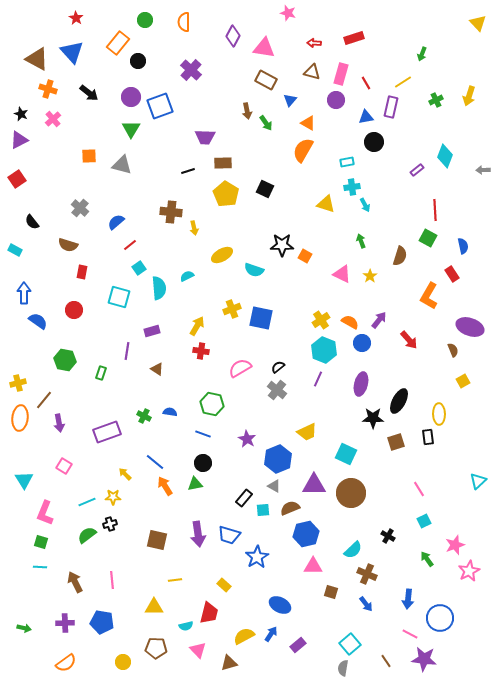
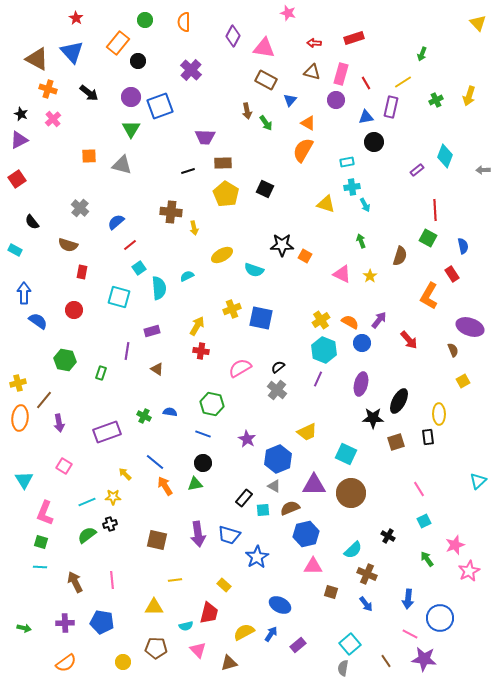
yellow semicircle at (244, 636): moved 4 px up
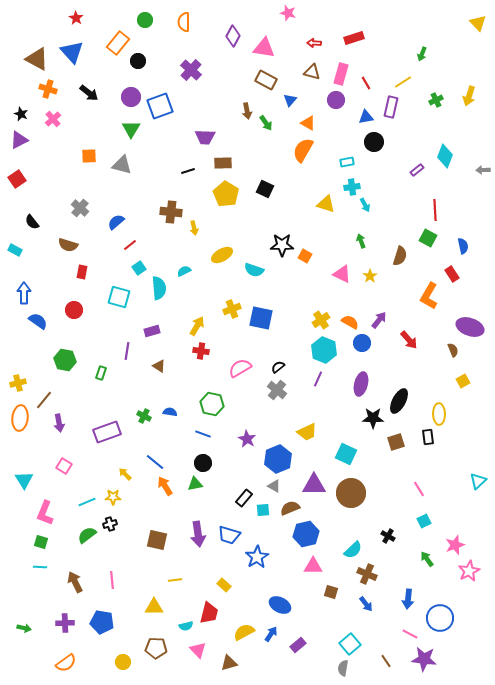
cyan semicircle at (187, 276): moved 3 px left, 5 px up
brown triangle at (157, 369): moved 2 px right, 3 px up
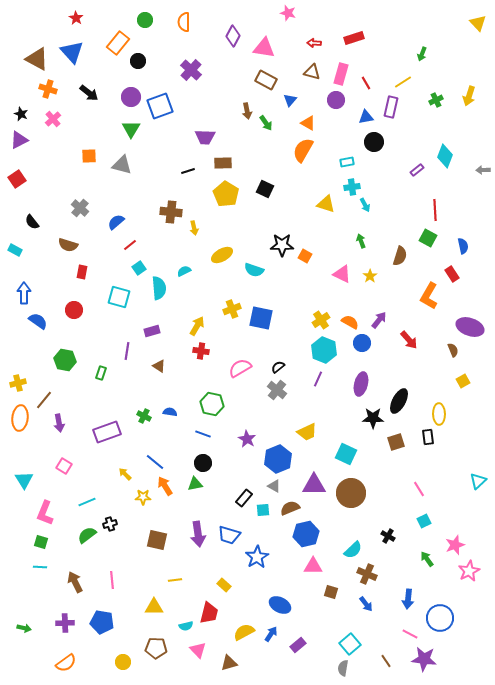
yellow star at (113, 497): moved 30 px right
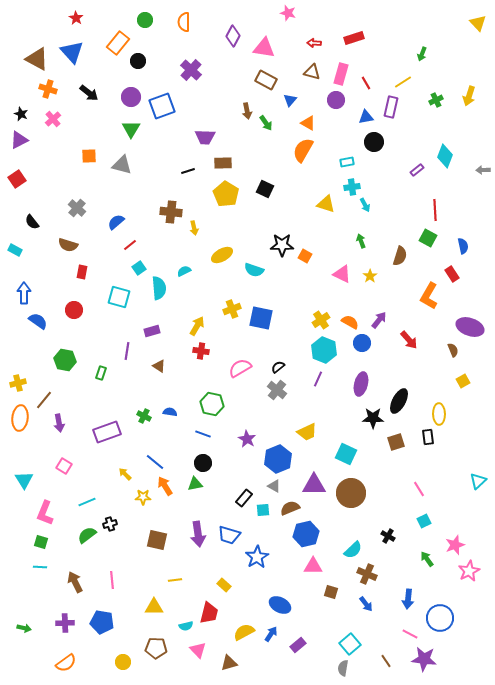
blue square at (160, 106): moved 2 px right
gray cross at (80, 208): moved 3 px left
